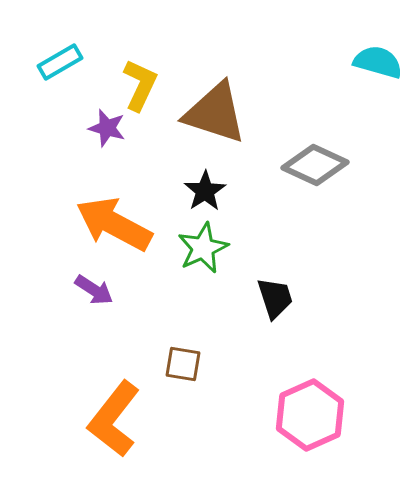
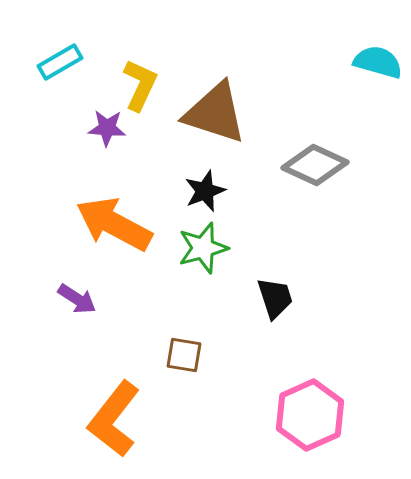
purple star: rotated 12 degrees counterclockwise
black star: rotated 12 degrees clockwise
green star: rotated 9 degrees clockwise
purple arrow: moved 17 px left, 9 px down
brown square: moved 1 px right, 9 px up
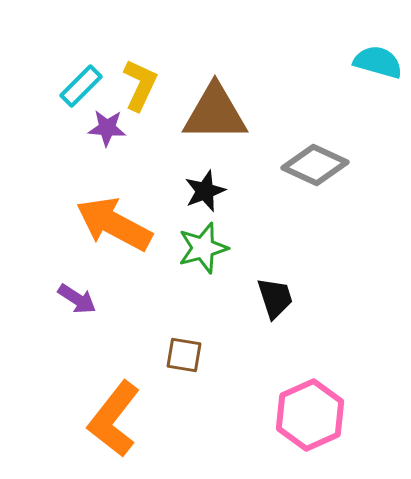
cyan rectangle: moved 21 px right, 24 px down; rotated 15 degrees counterclockwise
brown triangle: rotated 18 degrees counterclockwise
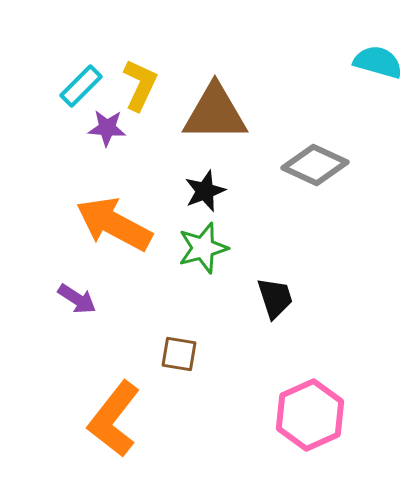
brown square: moved 5 px left, 1 px up
